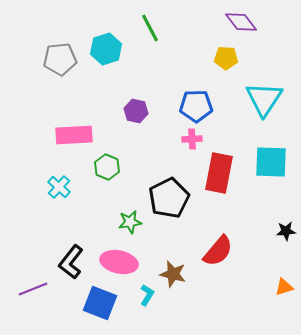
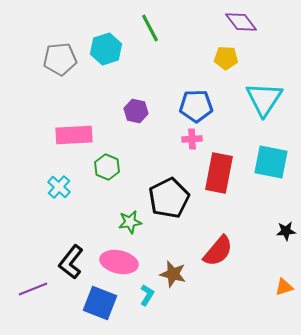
cyan square: rotated 9 degrees clockwise
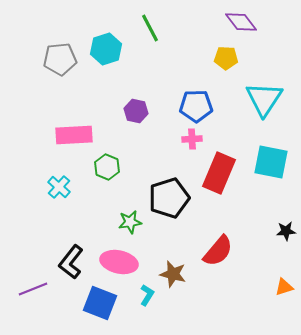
red rectangle: rotated 12 degrees clockwise
black pentagon: rotated 9 degrees clockwise
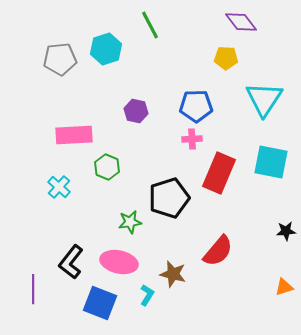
green line: moved 3 px up
purple line: rotated 68 degrees counterclockwise
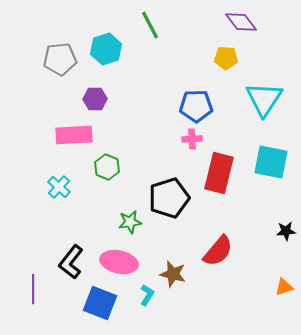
purple hexagon: moved 41 px left, 12 px up; rotated 15 degrees counterclockwise
red rectangle: rotated 9 degrees counterclockwise
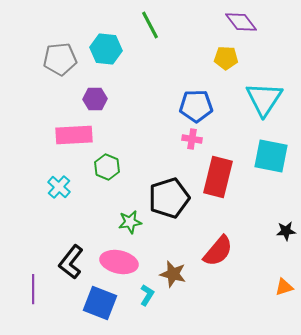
cyan hexagon: rotated 24 degrees clockwise
pink cross: rotated 12 degrees clockwise
cyan square: moved 6 px up
red rectangle: moved 1 px left, 4 px down
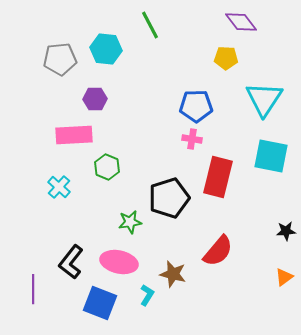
orange triangle: moved 10 px up; rotated 18 degrees counterclockwise
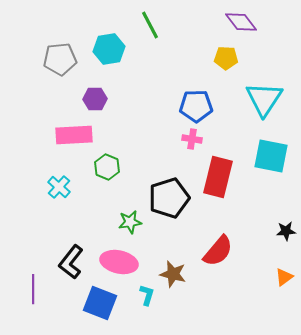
cyan hexagon: moved 3 px right; rotated 16 degrees counterclockwise
cyan L-shape: rotated 15 degrees counterclockwise
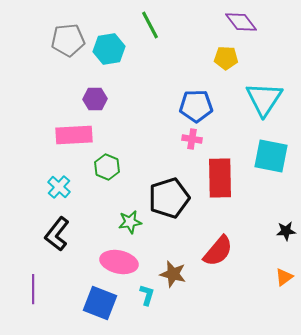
gray pentagon: moved 8 px right, 19 px up
red rectangle: moved 2 px right, 1 px down; rotated 15 degrees counterclockwise
black L-shape: moved 14 px left, 28 px up
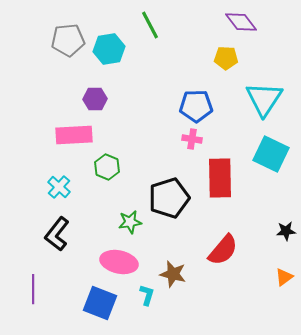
cyan square: moved 2 px up; rotated 15 degrees clockwise
red semicircle: moved 5 px right, 1 px up
